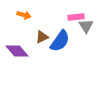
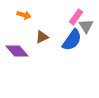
pink rectangle: rotated 49 degrees counterclockwise
blue semicircle: moved 12 px right, 1 px up
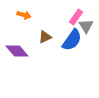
brown triangle: moved 3 px right
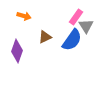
orange arrow: moved 1 px down
purple diamond: rotated 60 degrees clockwise
